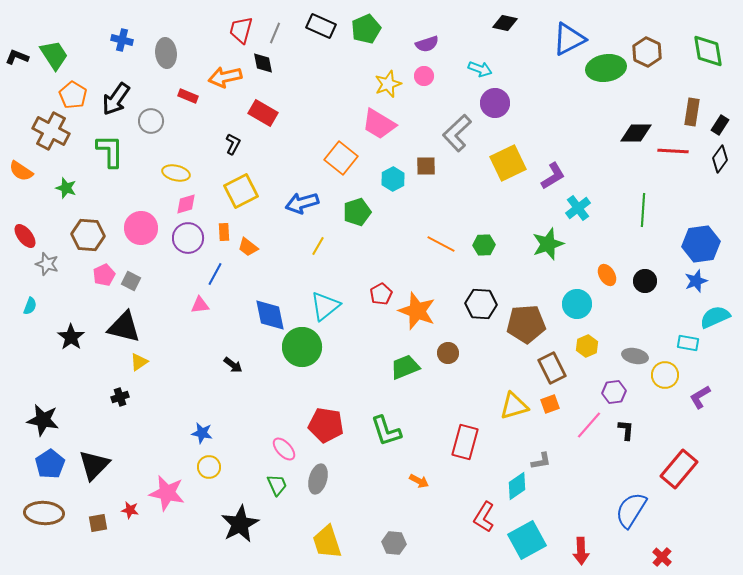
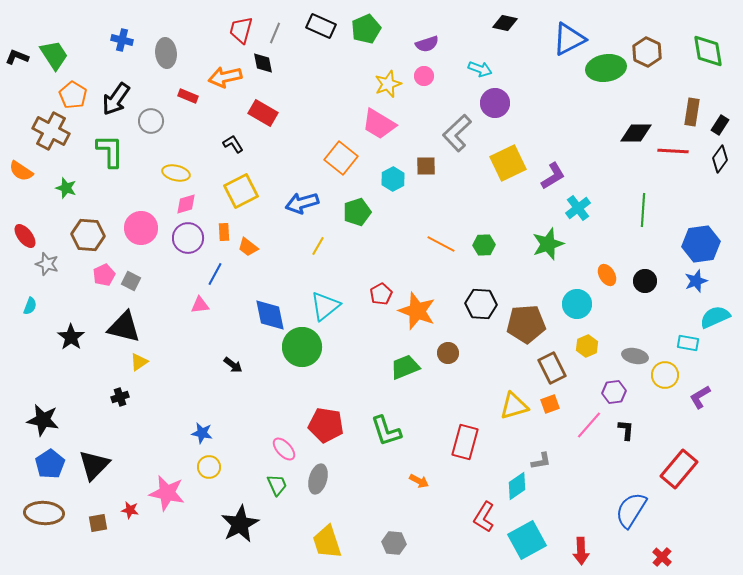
black L-shape at (233, 144): rotated 60 degrees counterclockwise
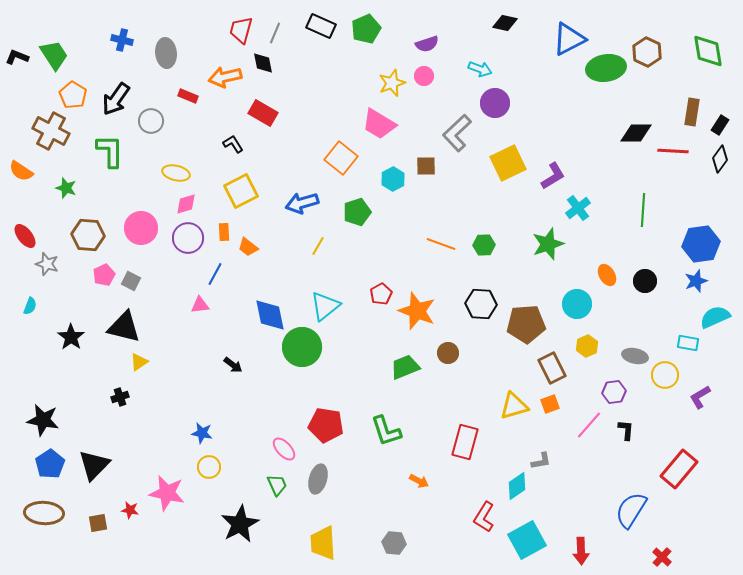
yellow star at (388, 84): moved 4 px right, 1 px up
orange line at (441, 244): rotated 8 degrees counterclockwise
yellow trapezoid at (327, 542): moved 4 px left, 1 px down; rotated 15 degrees clockwise
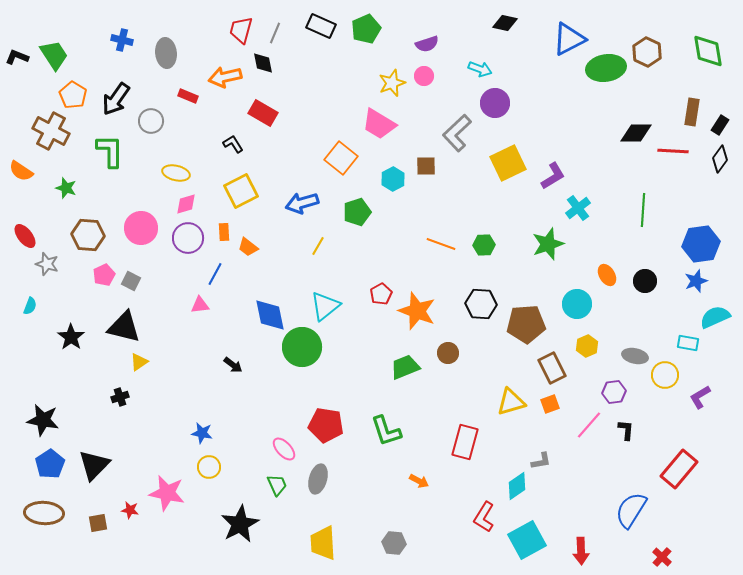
yellow triangle at (514, 406): moved 3 px left, 4 px up
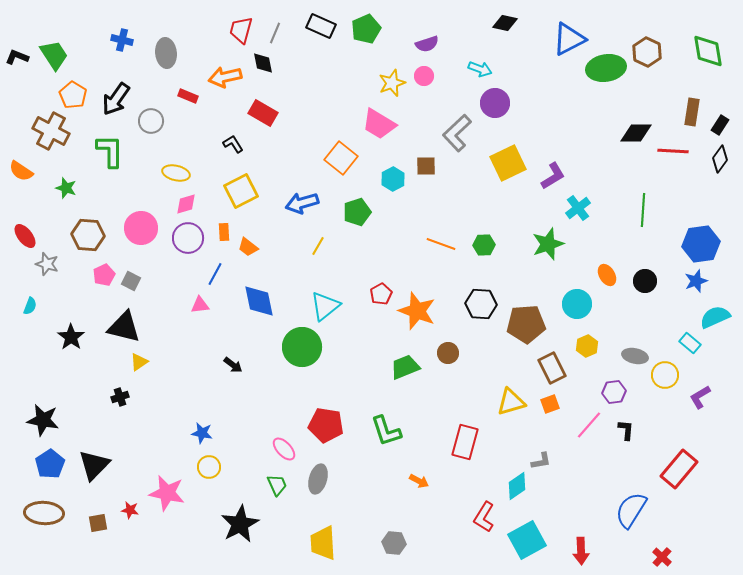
blue diamond at (270, 315): moved 11 px left, 14 px up
cyan rectangle at (688, 343): moved 2 px right; rotated 30 degrees clockwise
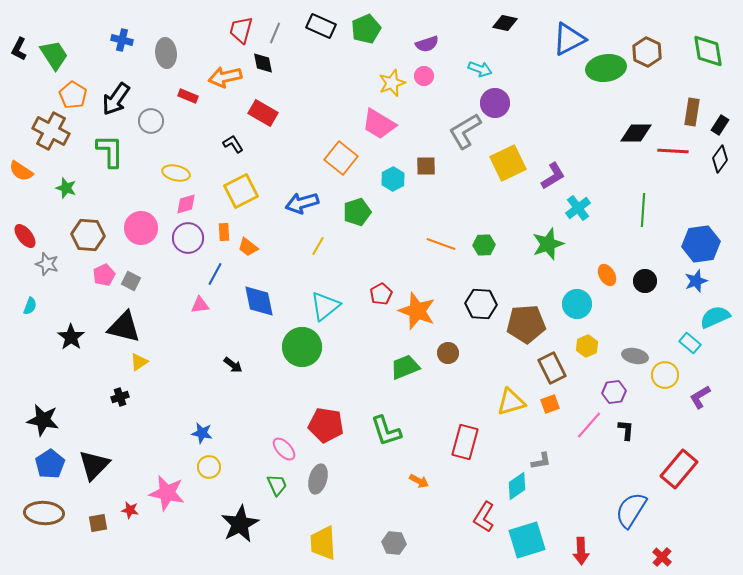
black L-shape at (17, 57): moved 2 px right, 8 px up; rotated 85 degrees counterclockwise
gray L-shape at (457, 133): moved 8 px right, 2 px up; rotated 12 degrees clockwise
cyan square at (527, 540): rotated 12 degrees clockwise
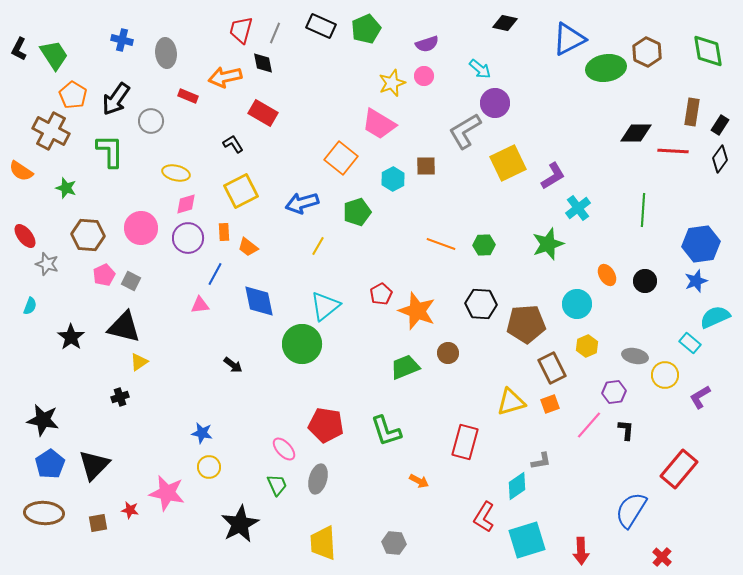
cyan arrow at (480, 69): rotated 20 degrees clockwise
green circle at (302, 347): moved 3 px up
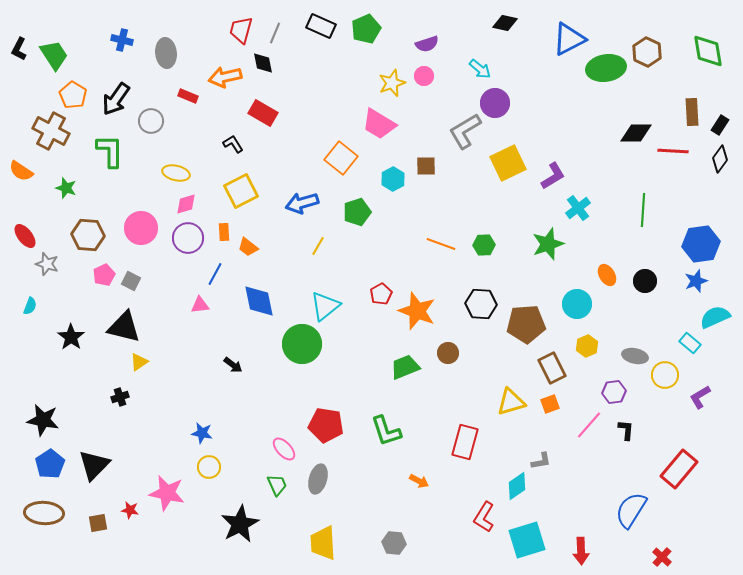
brown rectangle at (692, 112): rotated 12 degrees counterclockwise
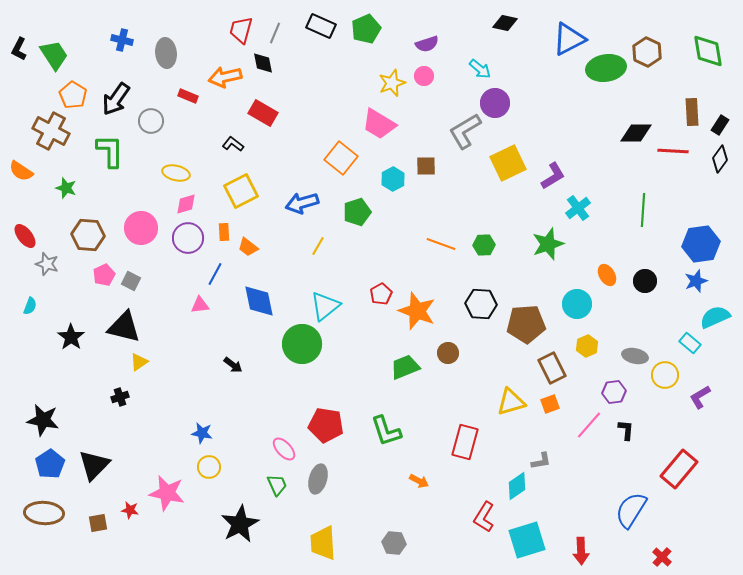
black L-shape at (233, 144): rotated 20 degrees counterclockwise
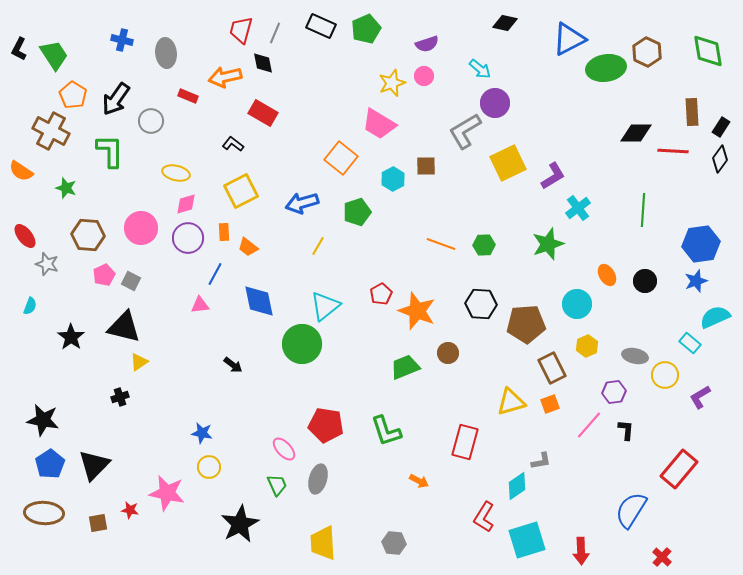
black rectangle at (720, 125): moved 1 px right, 2 px down
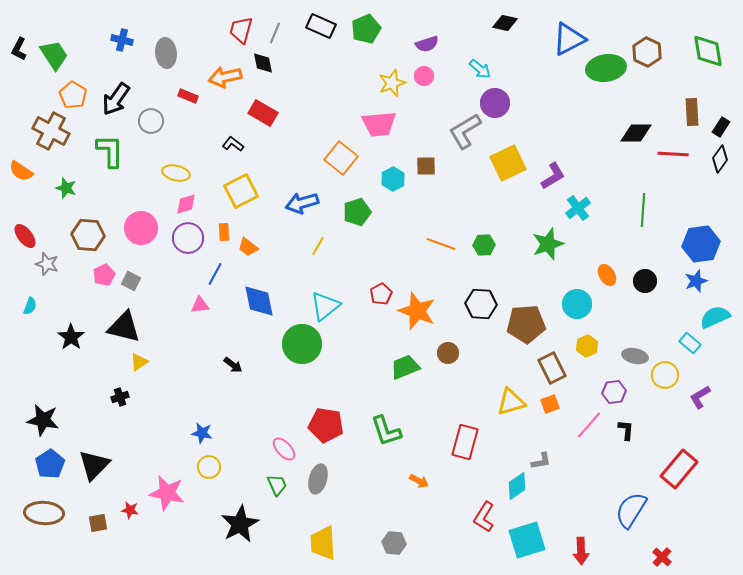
pink trapezoid at (379, 124): rotated 36 degrees counterclockwise
red line at (673, 151): moved 3 px down
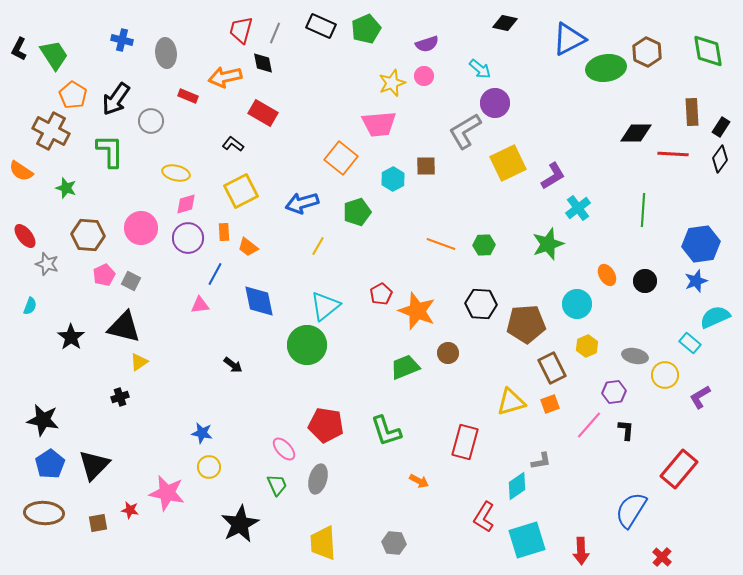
green circle at (302, 344): moved 5 px right, 1 px down
